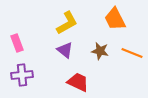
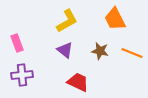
yellow L-shape: moved 2 px up
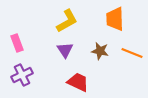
orange trapezoid: rotated 25 degrees clockwise
purple triangle: rotated 18 degrees clockwise
purple cross: rotated 20 degrees counterclockwise
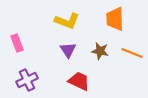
yellow L-shape: rotated 50 degrees clockwise
purple triangle: moved 3 px right
purple cross: moved 5 px right, 5 px down
red trapezoid: moved 1 px right, 1 px up
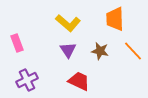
yellow L-shape: moved 1 px right, 2 px down; rotated 20 degrees clockwise
orange line: moved 1 px right, 2 px up; rotated 25 degrees clockwise
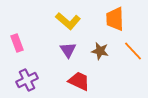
yellow L-shape: moved 2 px up
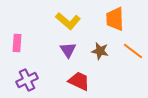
pink rectangle: rotated 24 degrees clockwise
orange line: rotated 10 degrees counterclockwise
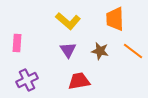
red trapezoid: rotated 35 degrees counterclockwise
